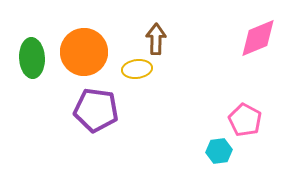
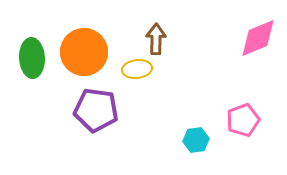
pink pentagon: moved 2 px left; rotated 24 degrees clockwise
cyan hexagon: moved 23 px left, 11 px up
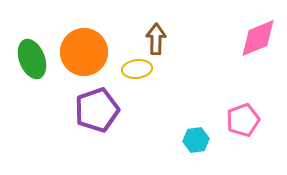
green ellipse: moved 1 px down; rotated 18 degrees counterclockwise
purple pentagon: moved 1 px right; rotated 27 degrees counterclockwise
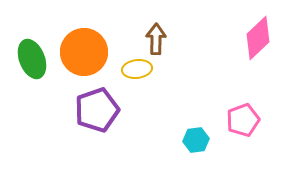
pink diamond: rotated 21 degrees counterclockwise
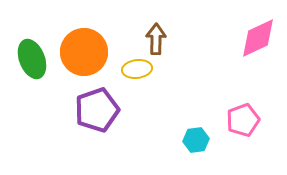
pink diamond: rotated 18 degrees clockwise
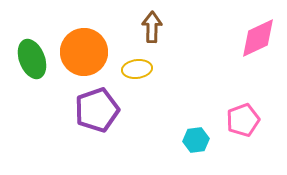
brown arrow: moved 4 px left, 12 px up
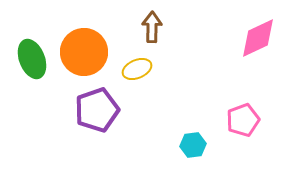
yellow ellipse: rotated 16 degrees counterclockwise
cyan hexagon: moved 3 px left, 5 px down
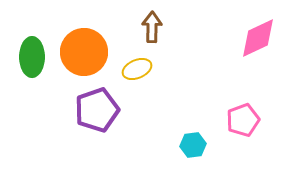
green ellipse: moved 2 px up; rotated 21 degrees clockwise
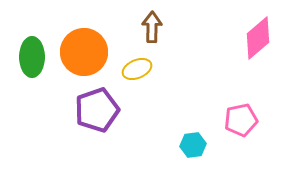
pink diamond: rotated 15 degrees counterclockwise
pink pentagon: moved 2 px left; rotated 8 degrees clockwise
